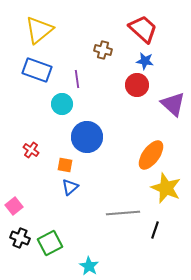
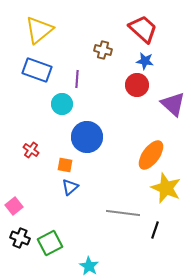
purple line: rotated 12 degrees clockwise
gray line: rotated 12 degrees clockwise
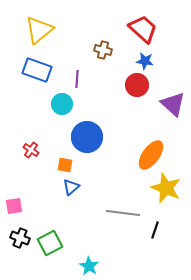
blue triangle: moved 1 px right
pink square: rotated 30 degrees clockwise
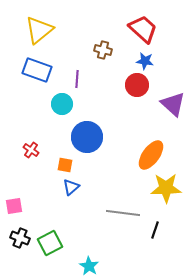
yellow star: rotated 24 degrees counterclockwise
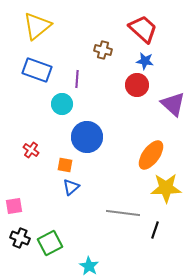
yellow triangle: moved 2 px left, 4 px up
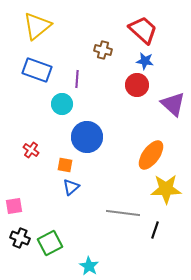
red trapezoid: moved 1 px down
yellow star: moved 1 px down
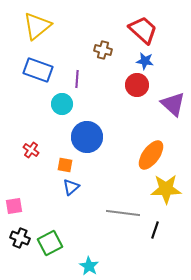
blue rectangle: moved 1 px right
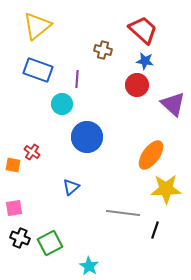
red cross: moved 1 px right, 2 px down
orange square: moved 52 px left
pink square: moved 2 px down
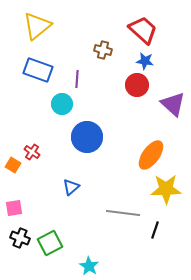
orange square: rotated 21 degrees clockwise
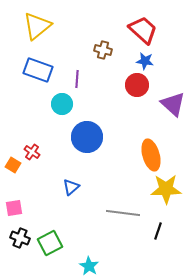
orange ellipse: rotated 52 degrees counterclockwise
black line: moved 3 px right, 1 px down
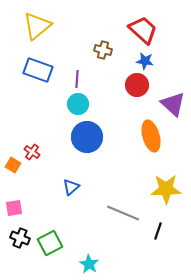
cyan circle: moved 16 px right
orange ellipse: moved 19 px up
gray line: rotated 16 degrees clockwise
cyan star: moved 2 px up
